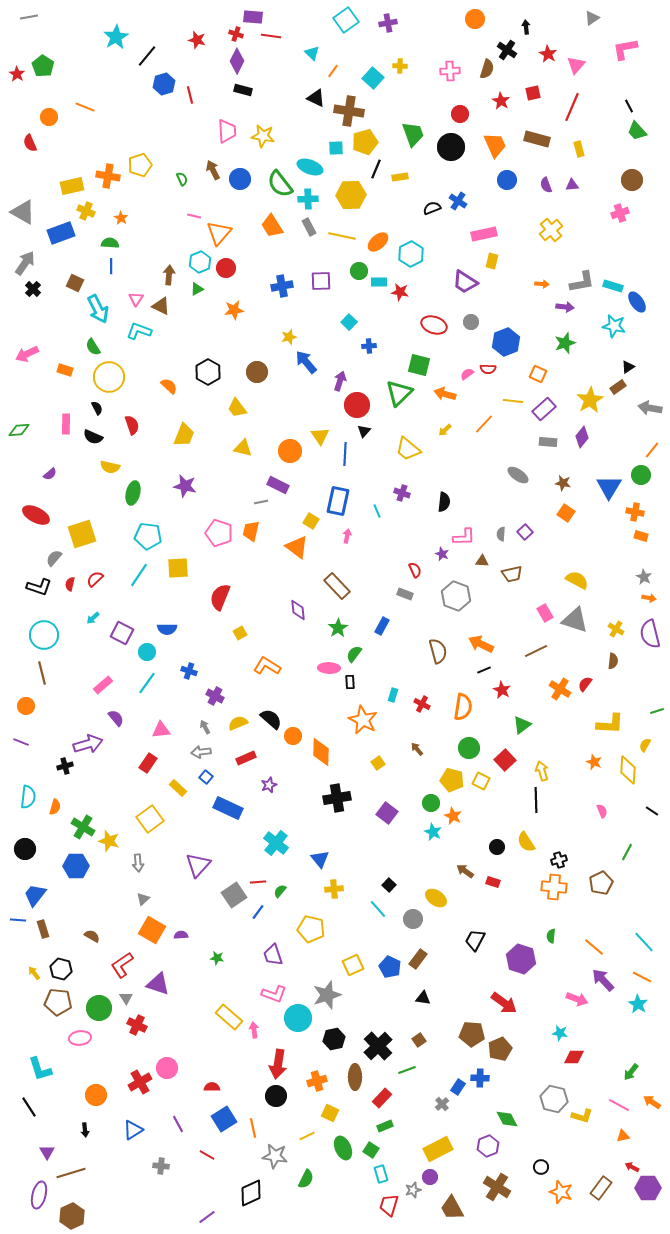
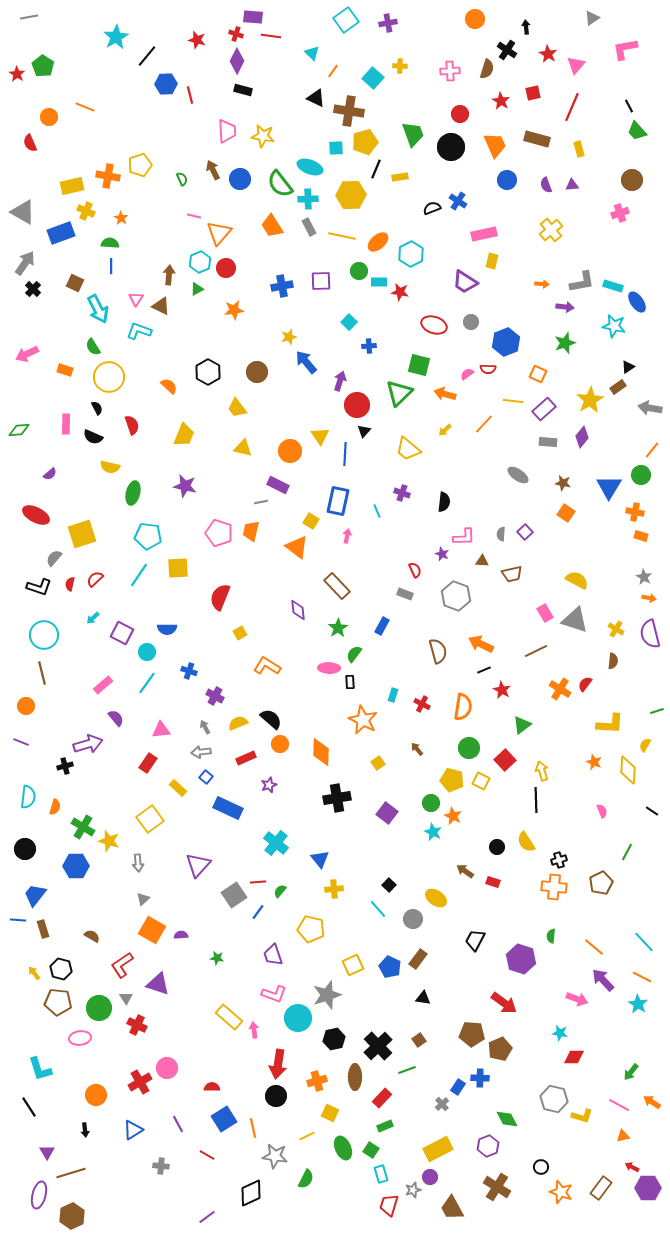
blue hexagon at (164, 84): moved 2 px right; rotated 15 degrees clockwise
orange circle at (293, 736): moved 13 px left, 8 px down
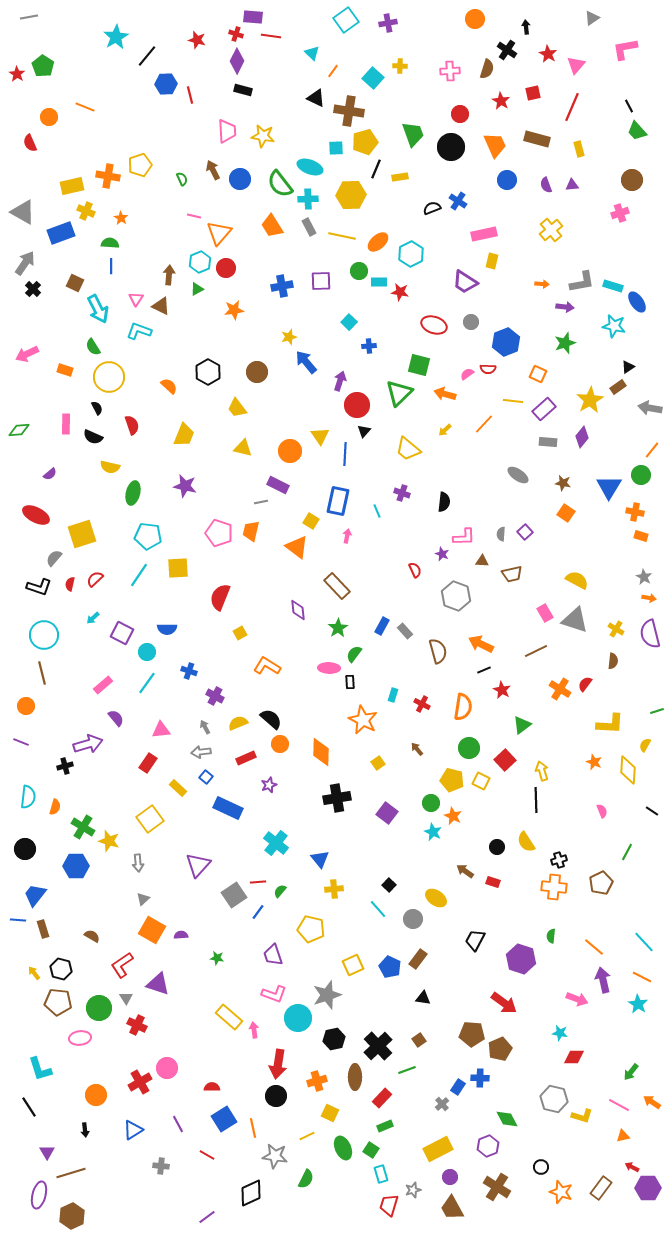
gray rectangle at (405, 594): moved 37 px down; rotated 28 degrees clockwise
purple arrow at (603, 980): rotated 30 degrees clockwise
purple circle at (430, 1177): moved 20 px right
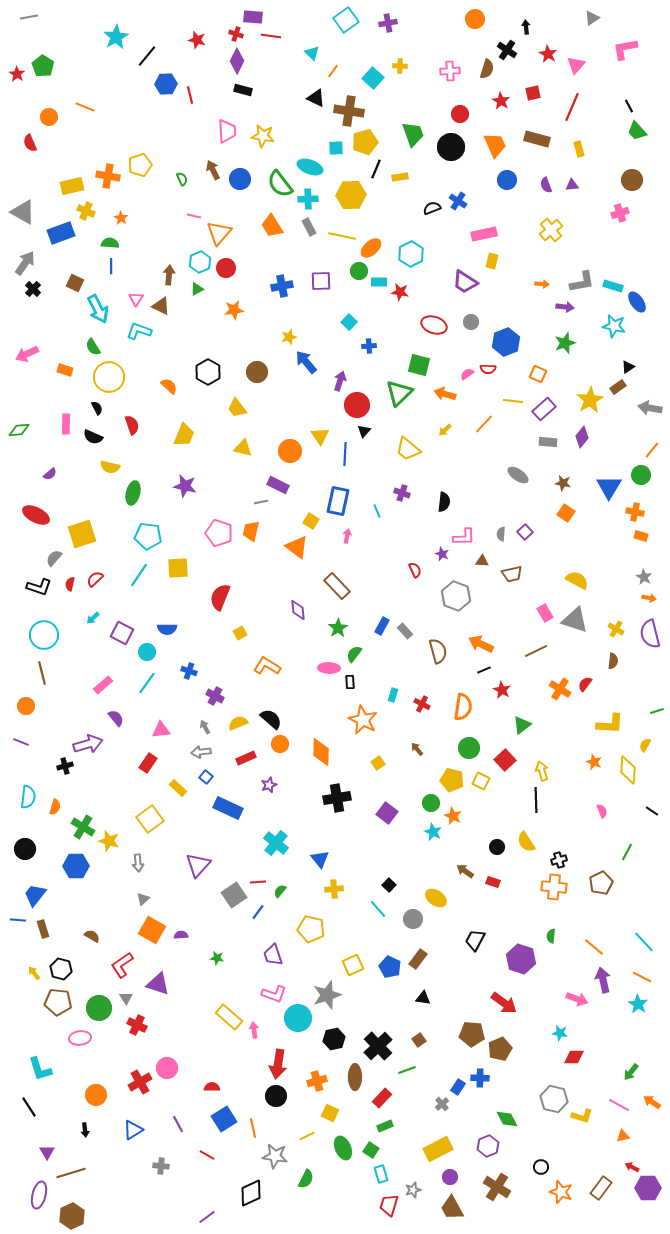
orange ellipse at (378, 242): moved 7 px left, 6 px down
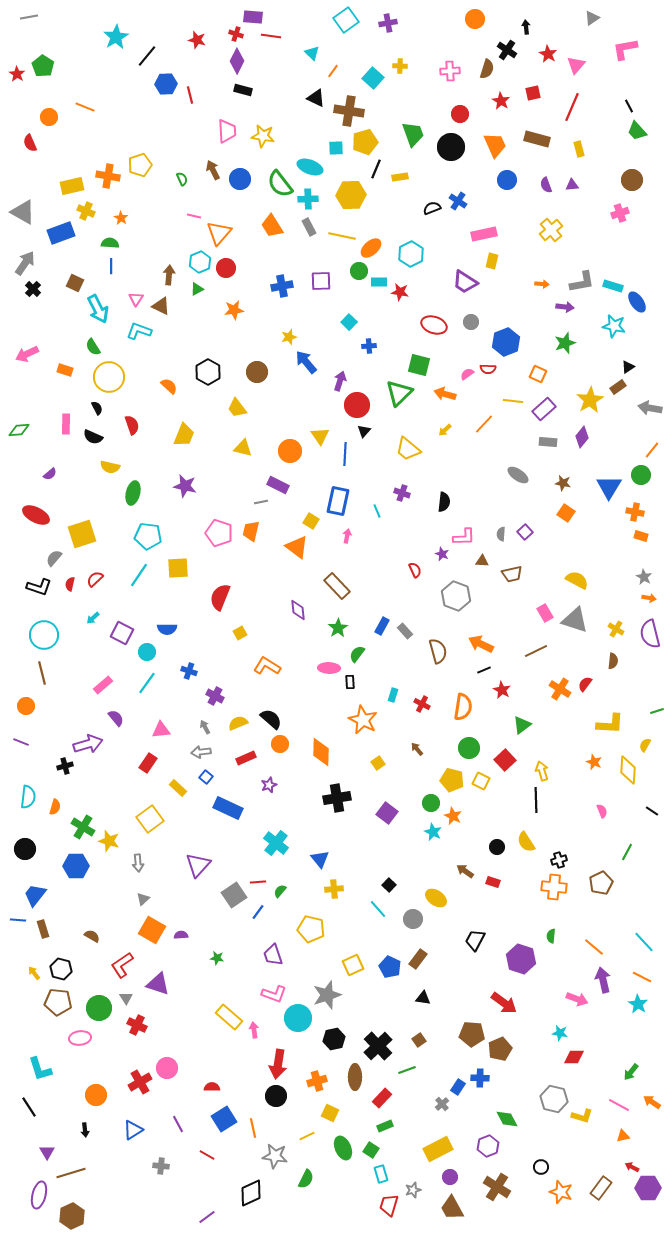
green semicircle at (354, 654): moved 3 px right
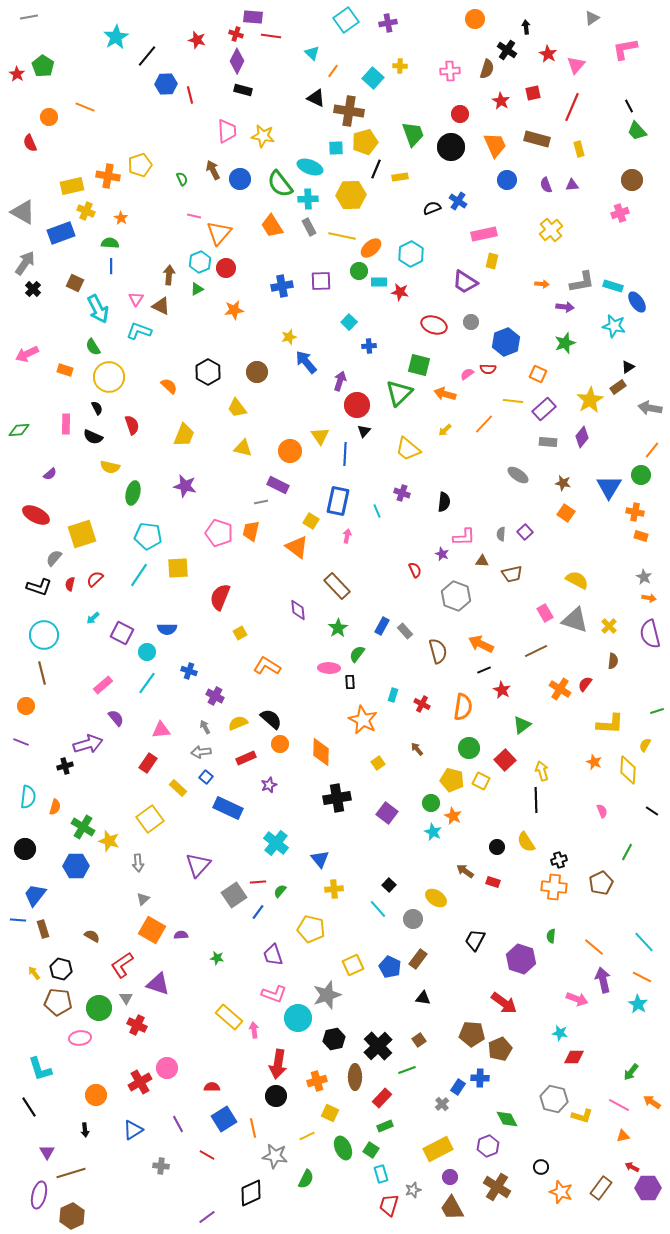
yellow cross at (616, 629): moved 7 px left, 3 px up; rotated 14 degrees clockwise
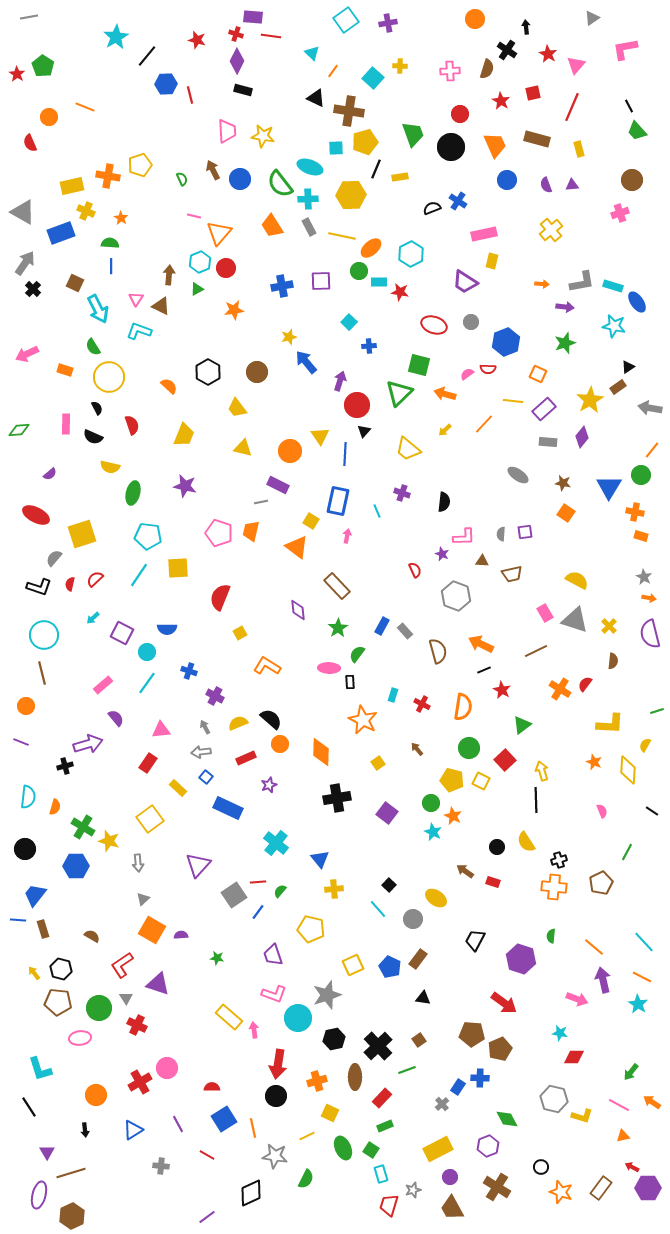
purple square at (525, 532): rotated 35 degrees clockwise
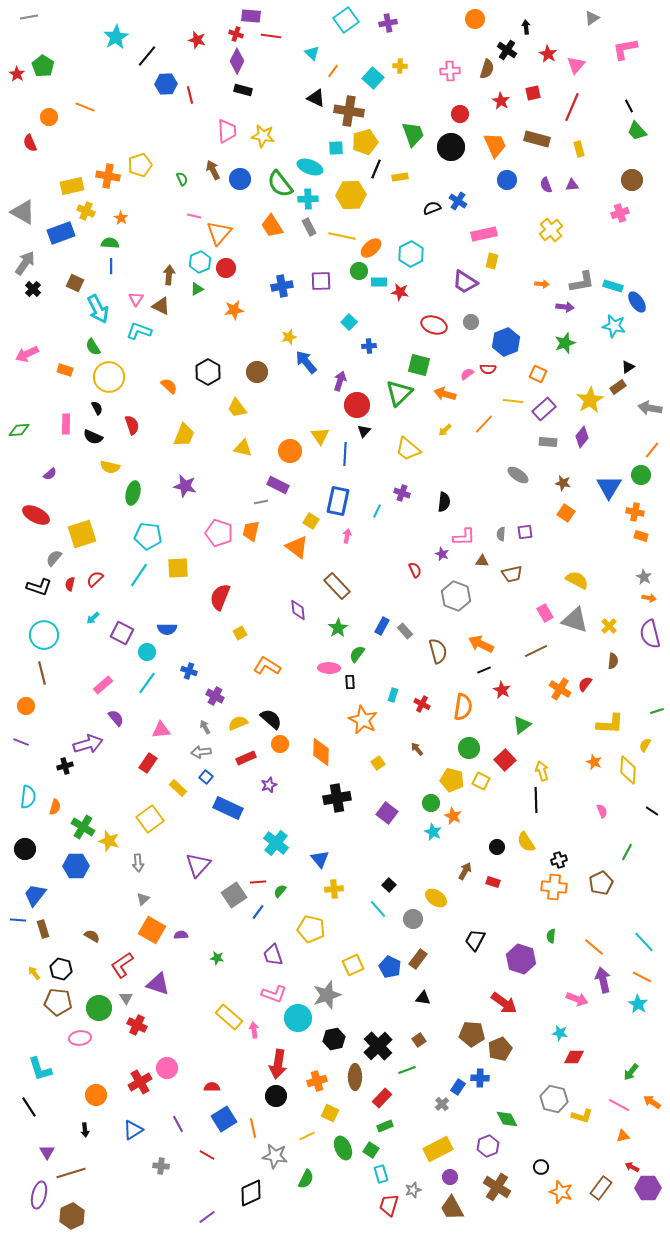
purple rectangle at (253, 17): moved 2 px left, 1 px up
cyan line at (377, 511): rotated 48 degrees clockwise
brown arrow at (465, 871): rotated 84 degrees clockwise
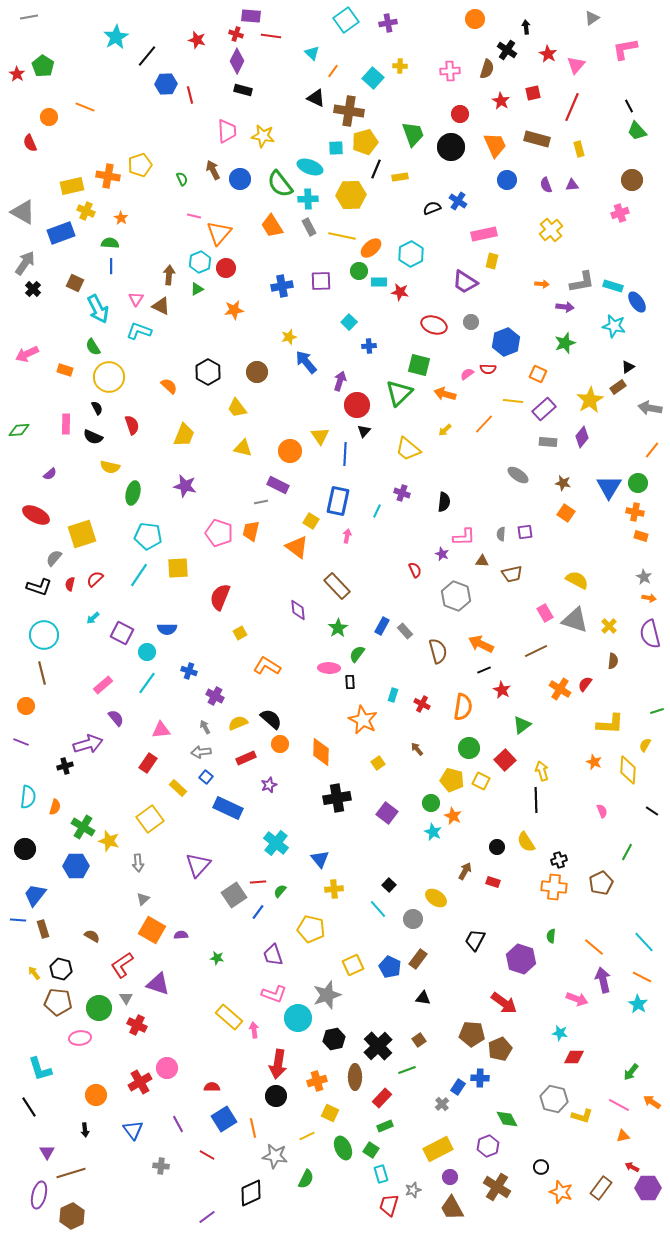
green circle at (641, 475): moved 3 px left, 8 px down
blue triangle at (133, 1130): rotated 35 degrees counterclockwise
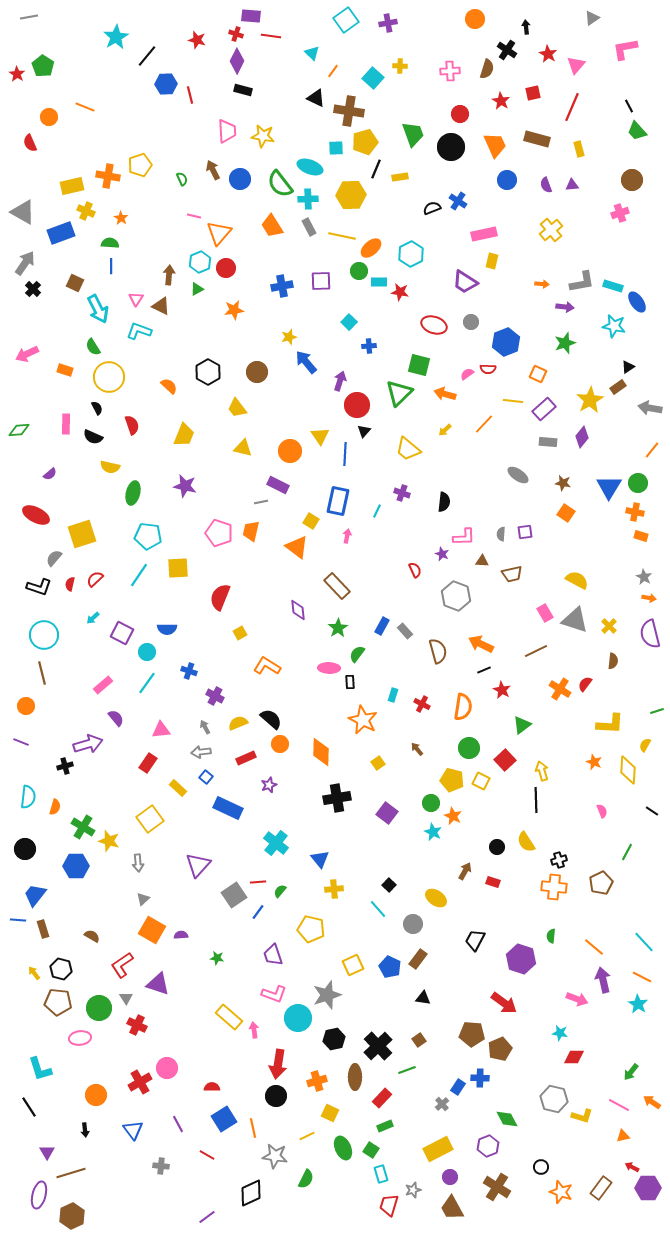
gray circle at (413, 919): moved 5 px down
